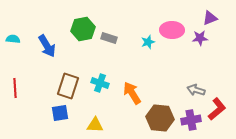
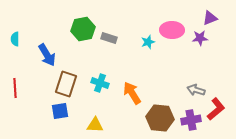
cyan semicircle: moved 2 px right; rotated 96 degrees counterclockwise
blue arrow: moved 9 px down
brown rectangle: moved 2 px left, 2 px up
red L-shape: moved 1 px left
blue square: moved 2 px up
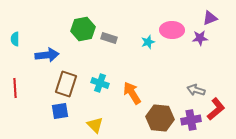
blue arrow: rotated 65 degrees counterclockwise
yellow triangle: rotated 42 degrees clockwise
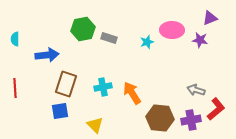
purple star: moved 2 px down; rotated 14 degrees clockwise
cyan star: moved 1 px left
cyan cross: moved 3 px right, 4 px down; rotated 30 degrees counterclockwise
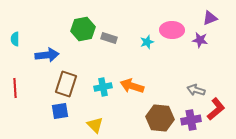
orange arrow: moved 7 px up; rotated 40 degrees counterclockwise
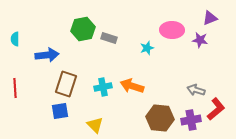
cyan star: moved 6 px down
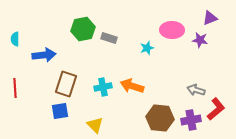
blue arrow: moved 3 px left
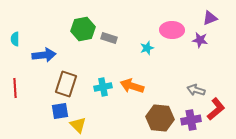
yellow triangle: moved 17 px left
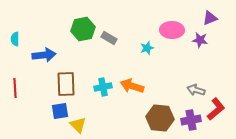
gray rectangle: rotated 14 degrees clockwise
brown rectangle: rotated 20 degrees counterclockwise
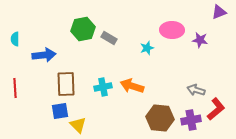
purple triangle: moved 9 px right, 6 px up
